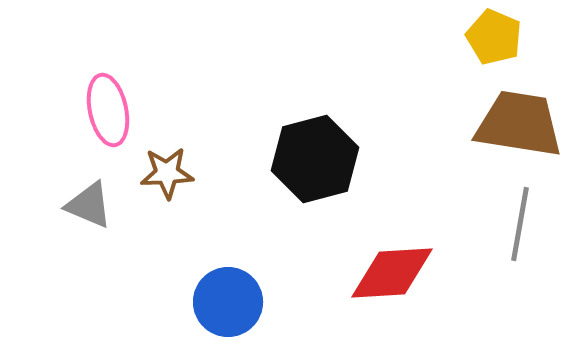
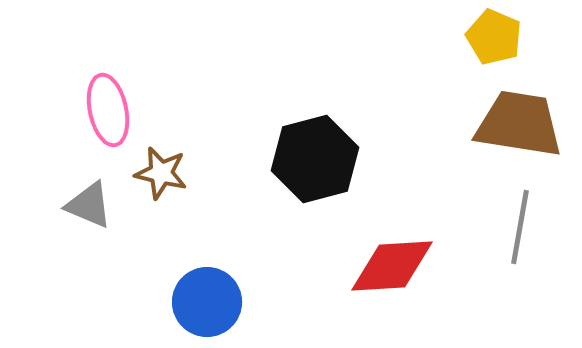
brown star: moved 6 px left; rotated 16 degrees clockwise
gray line: moved 3 px down
red diamond: moved 7 px up
blue circle: moved 21 px left
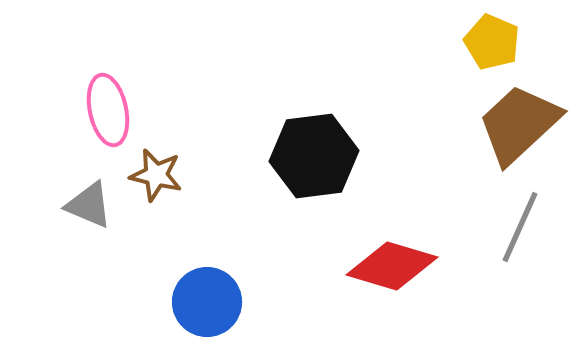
yellow pentagon: moved 2 px left, 5 px down
brown trapezoid: rotated 52 degrees counterclockwise
black hexagon: moved 1 px left, 3 px up; rotated 8 degrees clockwise
brown star: moved 5 px left, 2 px down
gray line: rotated 14 degrees clockwise
red diamond: rotated 20 degrees clockwise
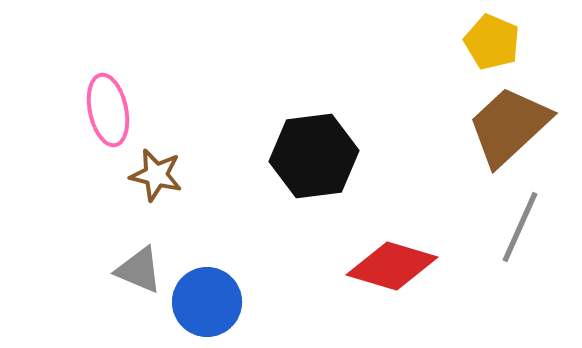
brown trapezoid: moved 10 px left, 2 px down
gray triangle: moved 50 px right, 65 px down
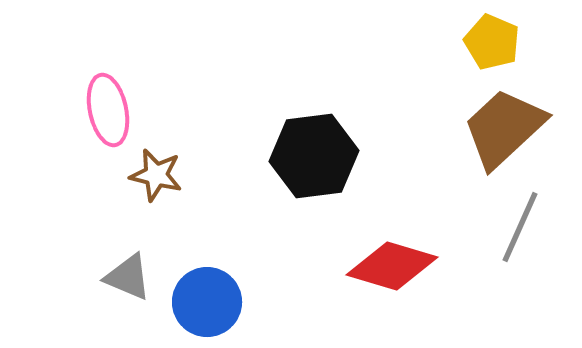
brown trapezoid: moved 5 px left, 2 px down
gray triangle: moved 11 px left, 7 px down
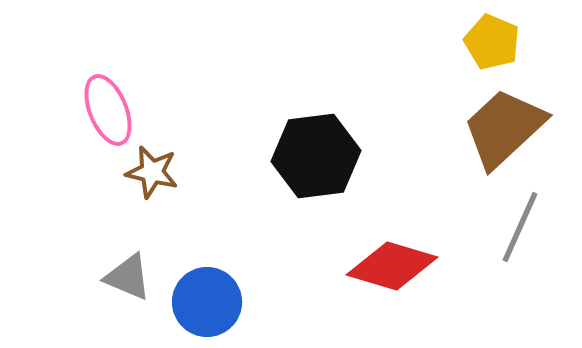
pink ellipse: rotated 10 degrees counterclockwise
black hexagon: moved 2 px right
brown star: moved 4 px left, 3 px up
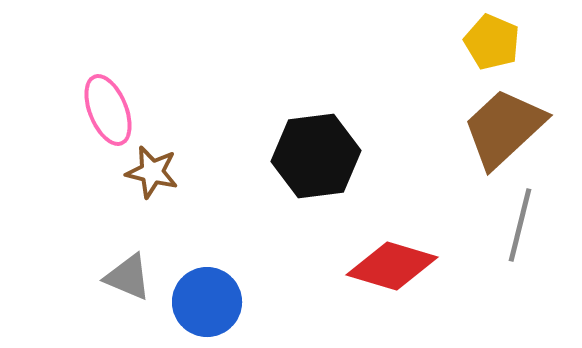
gray line: moved 2 px up; rotated 10 degrees counterclockwise
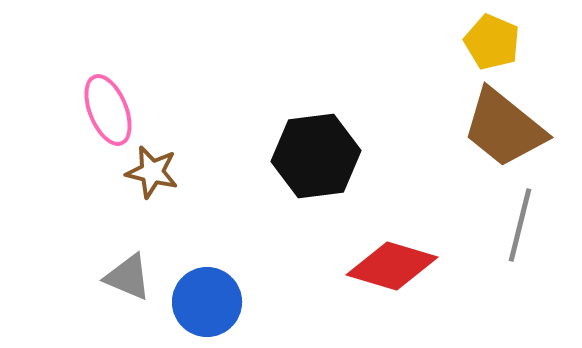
brown trapezoid: rotated 98 degrees counterclockwise
